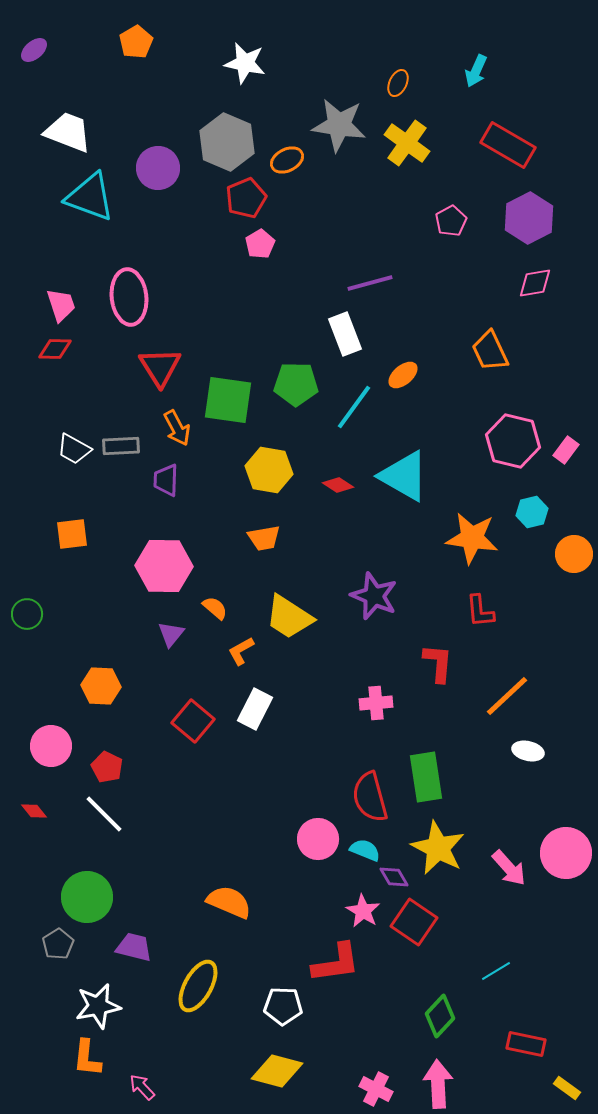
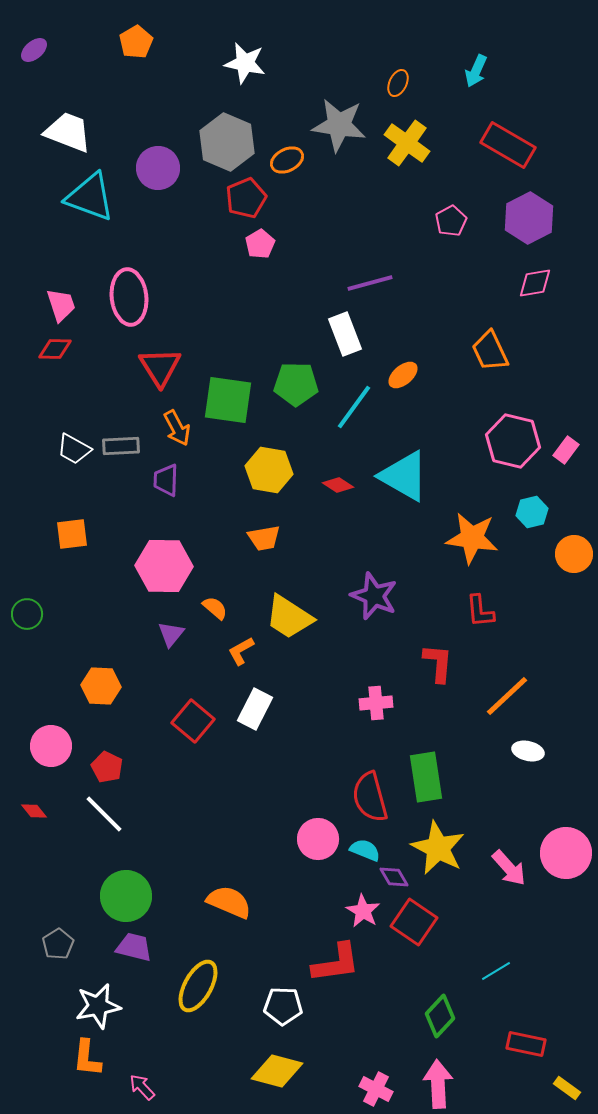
green circle at (87, 897): moved 39 px right, 1 px up
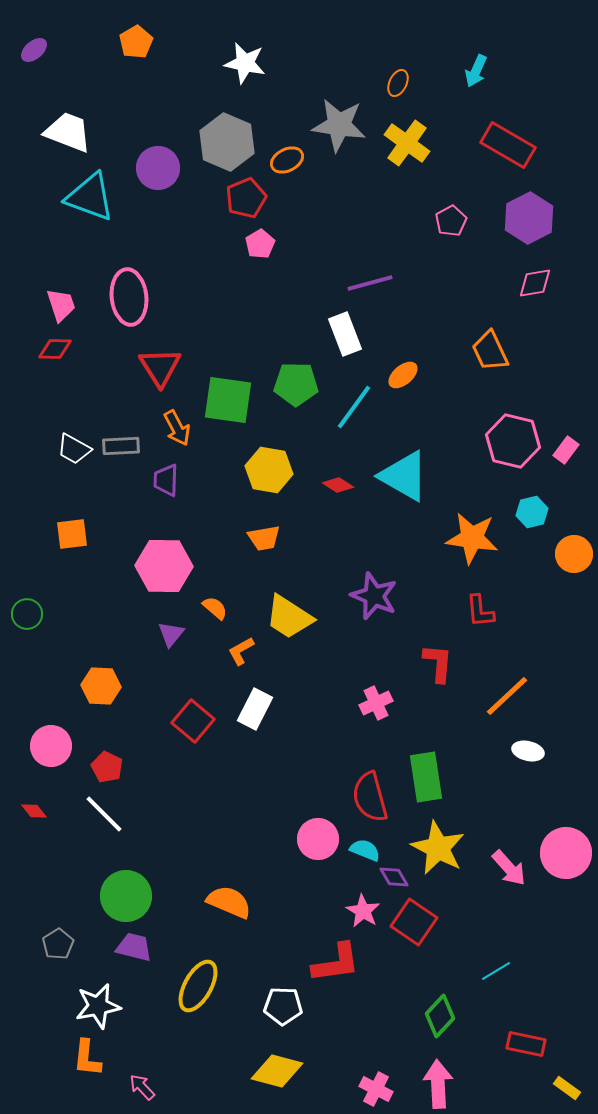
pink cross at (376, 703): rotated 20 degrees counterclockwise
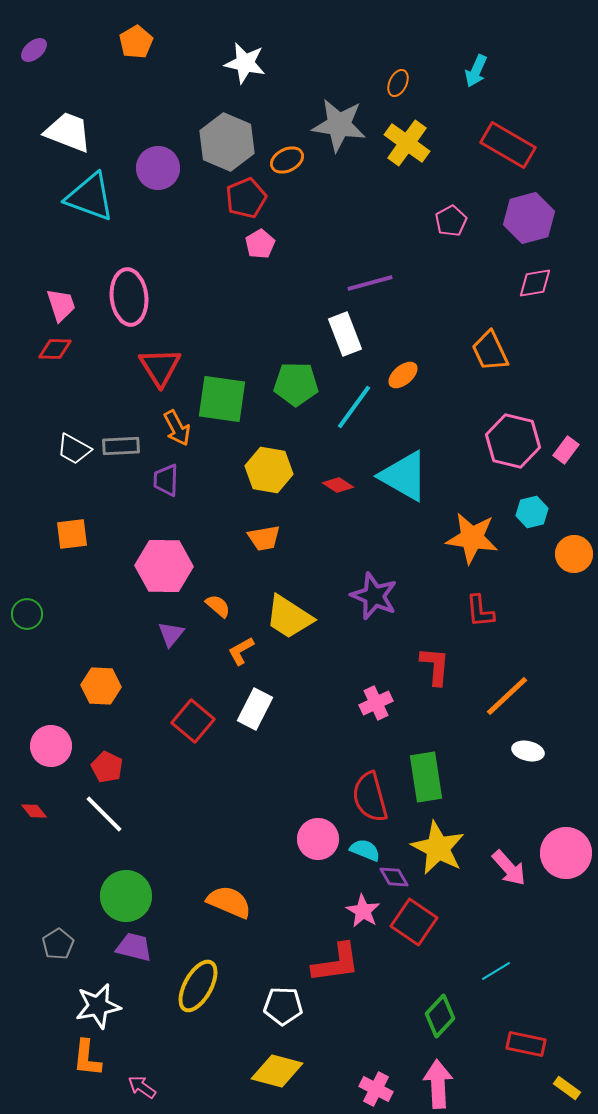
purple hexagon at (529, 218): rotated 12 degrees clockwise
green square at (228, 400): moved 6 px left, 1 px up
orange semicircle at (215, 608): moved 3 px right, 2 px up
red L-shape at (438, 663): moved 3 px left, 3 px down
pink arrow at (142, 1087): rotated 12 degrees counterclockwise
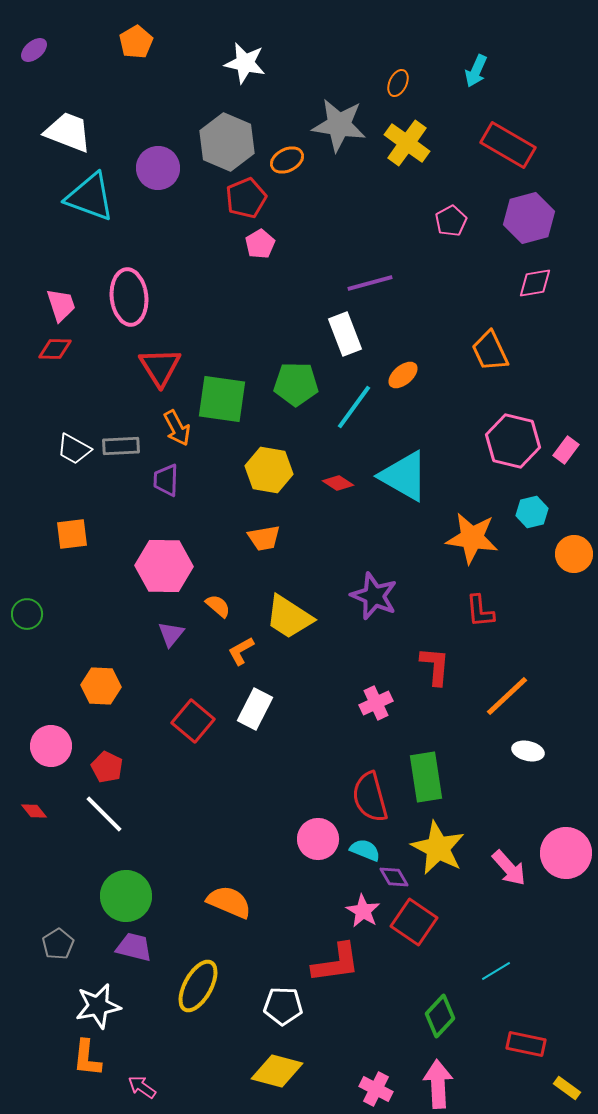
red diamond at (338, 485): moved 2 px up
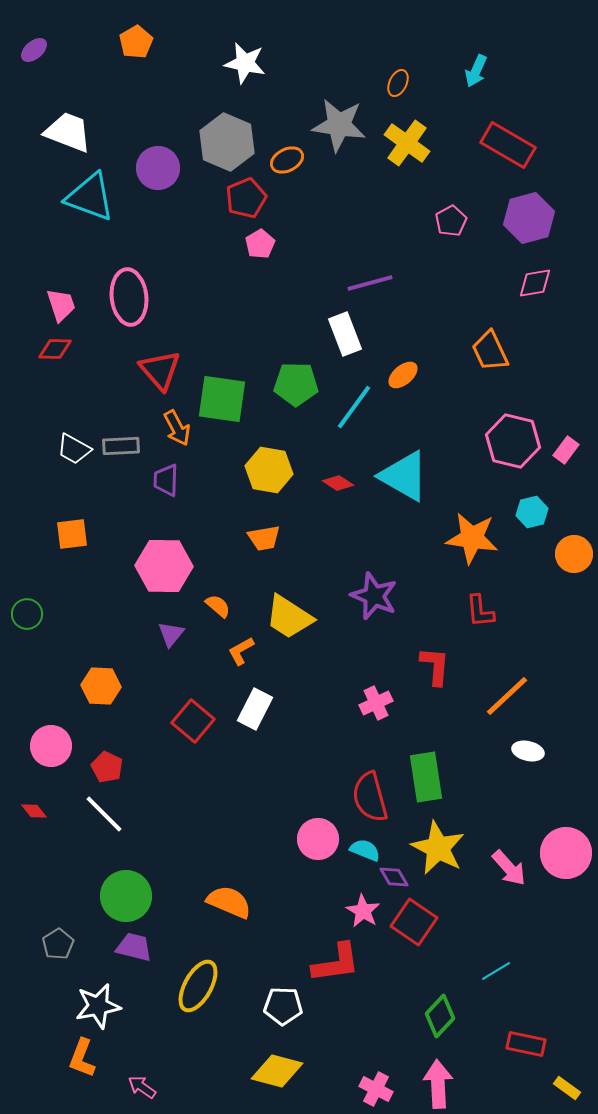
red triangle at (160, 367): moved 3 px down; rotated 9 degrees counterclockwise
orange L-shape at (87, 1058): moved 5 px left; rotated 15 degrees clockwise
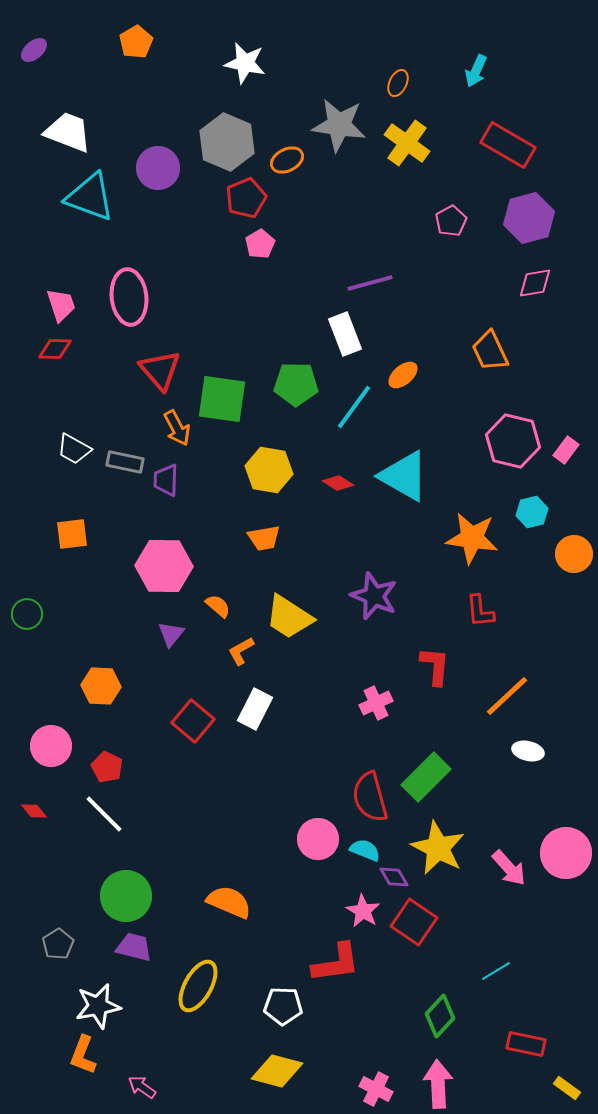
gray rectangle at (121, 446): moved 4 px right, 16 px down; rotated 15 degrees clockwise
green rectangle at (426, 777): rotated 54 degrees clockwise
orange L-shape at (82, 1058): moved 1 px right, 3 px up
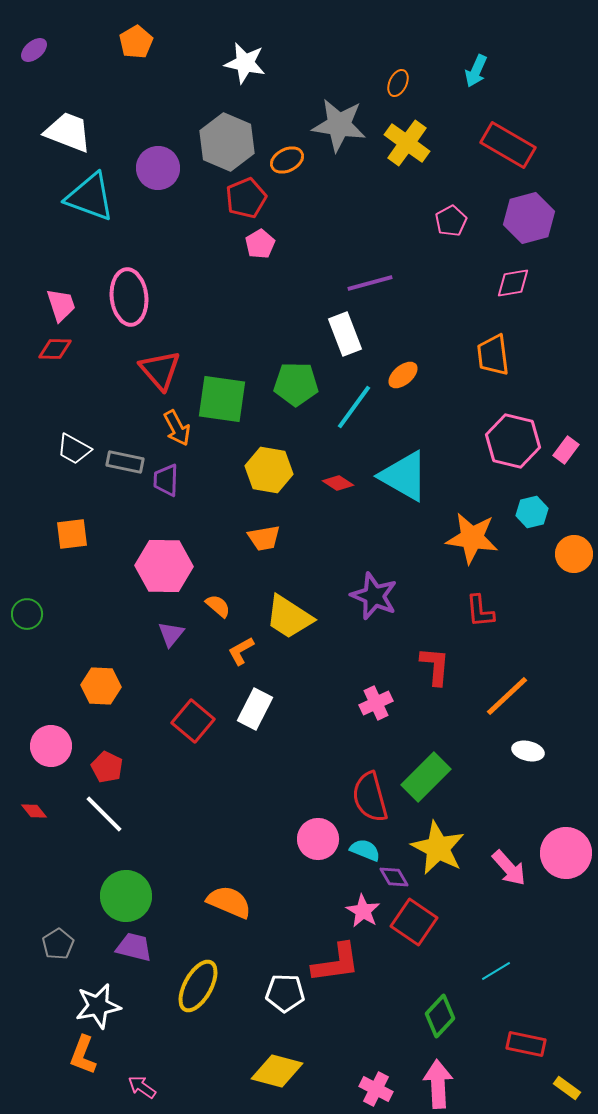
pink diamond at (535, 283): moved 22 px left
orange trapezoid at (490, 351): moved 3 px right, 4 px down; rotated 18 degrees clockwise
white pentagon at (283, 1006): moved 2 px right, 13 px up
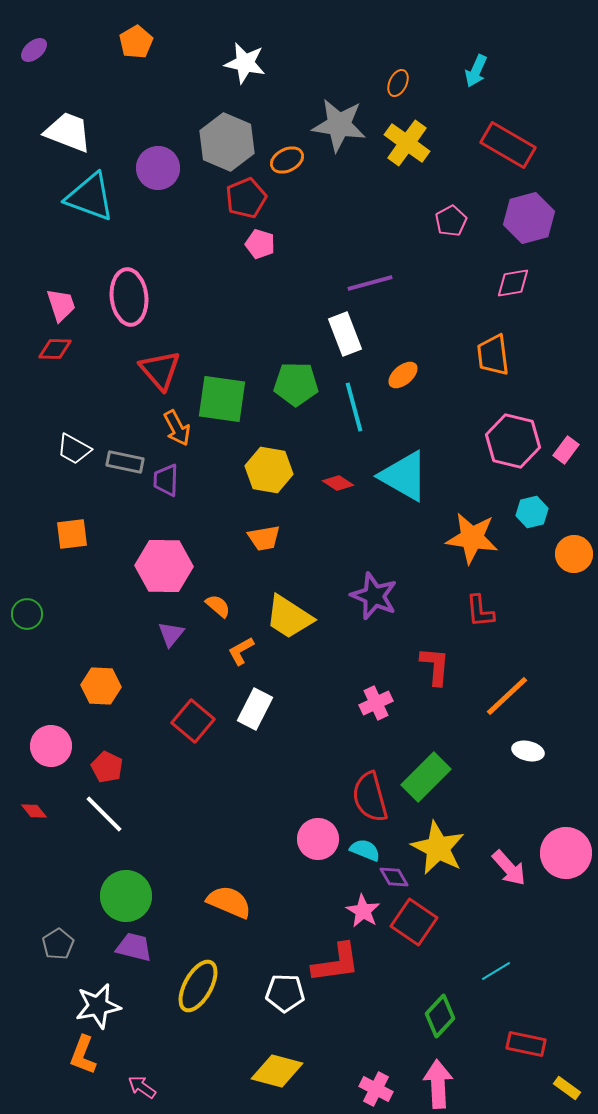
pink pentagon at (260, 244): rotated 24 degrees counterclockwise
cyan line at (354, 407): rotated 51 degrees counterclockwise
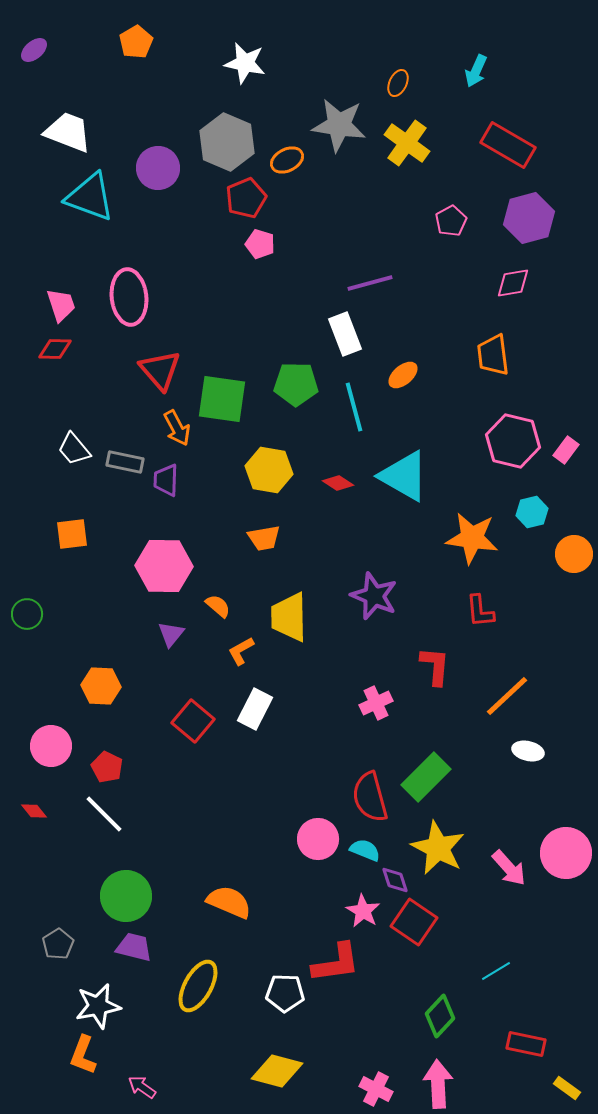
white trapezoid at (74, 449): rotated 21 degrees clockwise
yellow trapezoid at (289, 617): rotated 56 degrees clockwise
purple diamond at (394, 877): moved 1 px right, 3 px down; rotated 12 degrees clockwise
